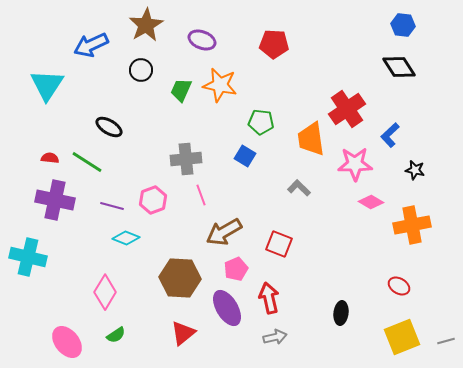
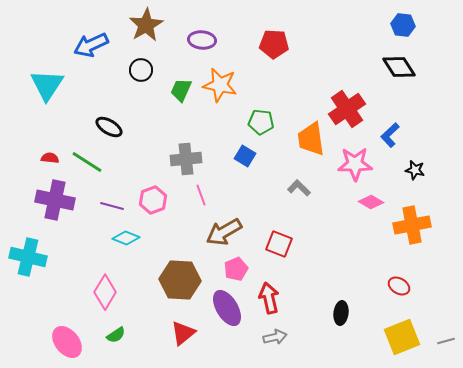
purple ellipse at (202, 40): rotated 16 degrees counterclockwise
brown hexagon at (180, 278): moved 2 px down
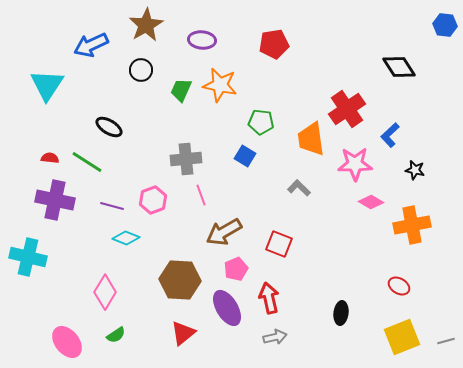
blue hexagon at (403, 25): moved 42 px right
red pentagon at (274, 44): rotated 12 degrees counterclockwise
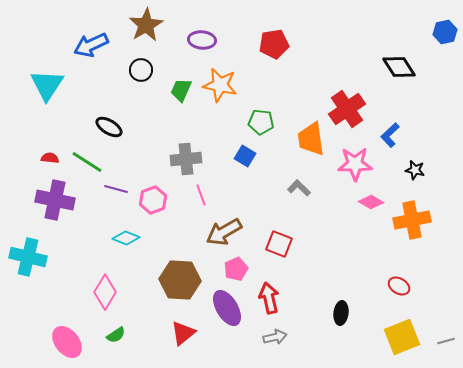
blue hexagon at (445, 25): moved 7 px down; rotated 20 degrees counterclockwise
purple line at (112, 206): moved 4 px right, 17 px up
orange cross at (412, 225): moved 5 px up
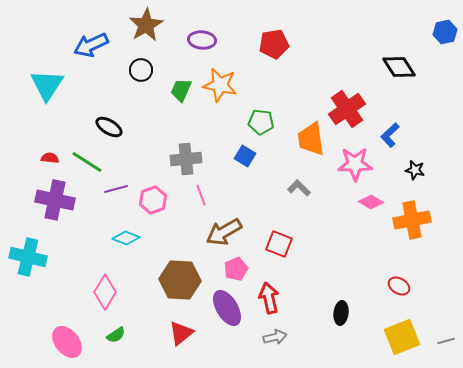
purple line at (116, 189): rotated 30 degrees counterclockwise
red triangle at (183, 333): moved 2 px left
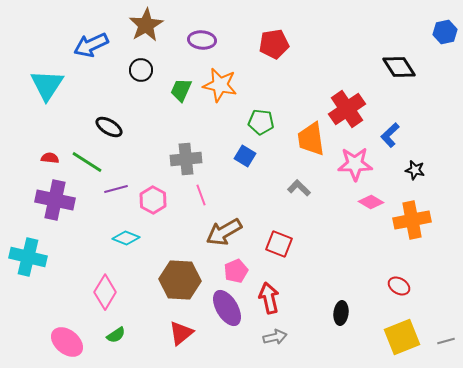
pink hexagon at (153, 200): rotated 12 degrees counterclockwise
pink pentagon at (236, 269): moved 2 px down
pink ellipse at (67, 342): rotated 12 degrees counterclockwise
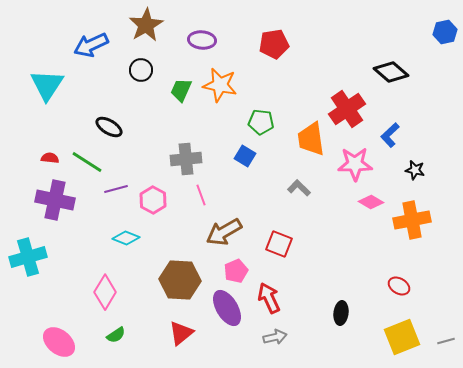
black diamond at (399, 67): moved 8 px left, 5 px down; rotated 16 degrees counterclockwise
cyan cross at (28, 257): rotated 30 degrees counterclockwise
red arrow at (269, 298): rotated 12 degrees counterclockwise
pink ellipse at (67, 342): moved 8 px left
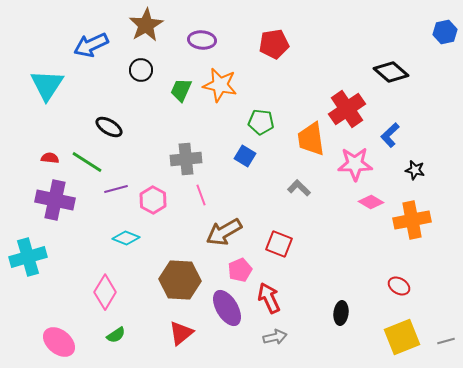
pink pentagon at (236, 271): moved 4 px right, 1 px up
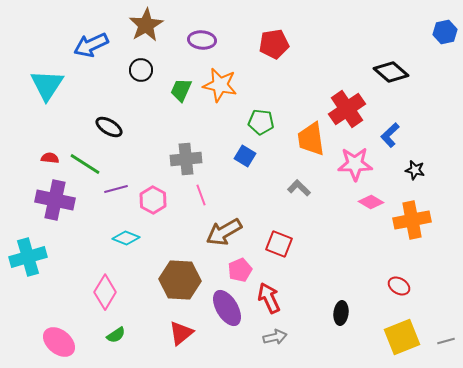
green line at (87, 162): moved 2 px left, 2 px down
